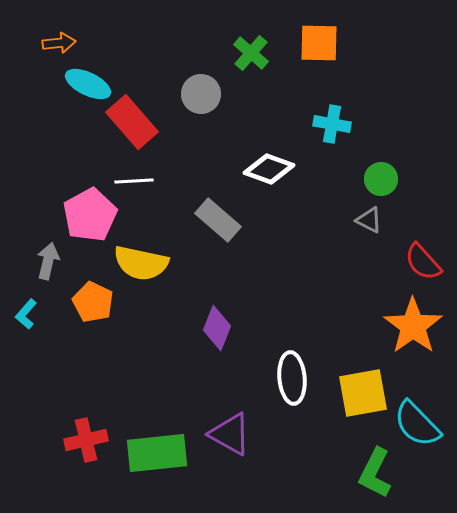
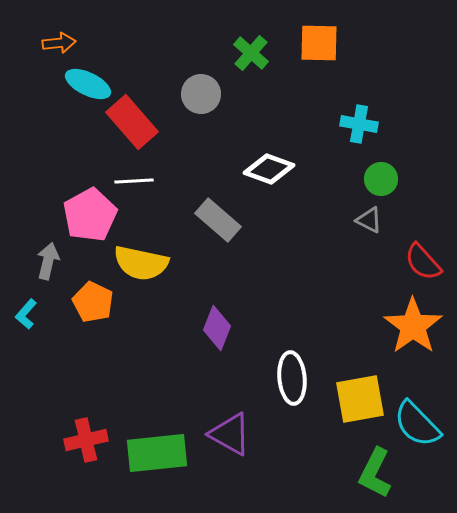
cyan cross: moved 27 px right
yellow square: moved 3 px left, 6 px down
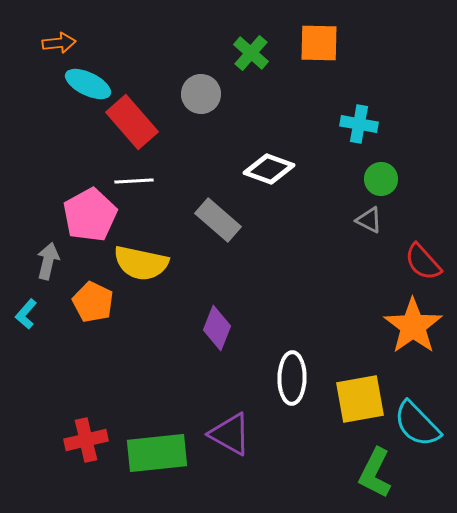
white ellipse: rotated 6 degrees clockwise
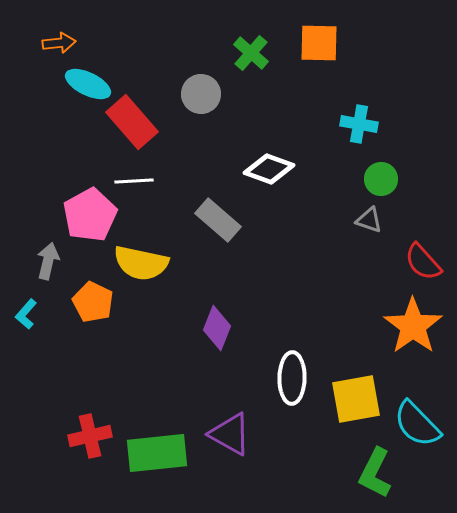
gray triangle: rotated 8 degrees counterclockwise
yellow square: moved 4 px left
red cross: moved 4 px right, 4 px up
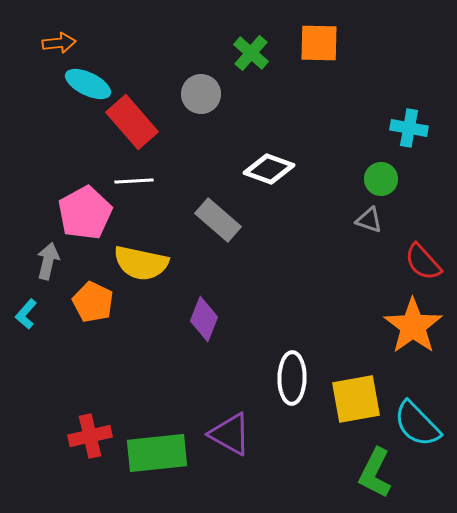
cyan cross: moved 50 px right, 4 px down
pink pentagon: moved 5 px left, 2 px up
purple diamond: moved 13 px left, 9 px up
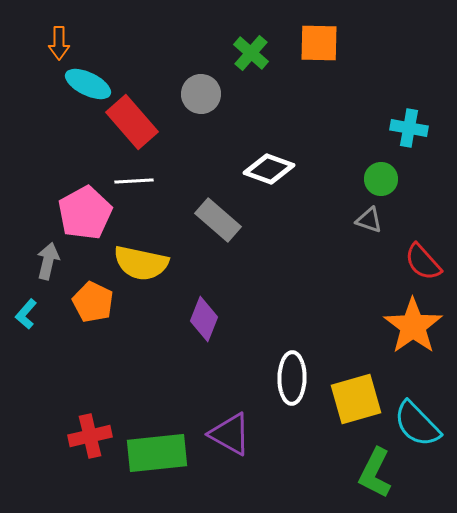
orange arrow: rotated 96 degrees clockwise
yellow square: rotated 6 degrees counterclockwise
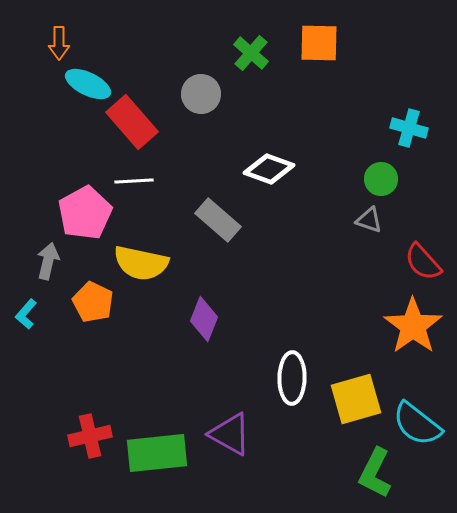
cyan cross: rotated 6 degrees clockwise
cyan semicircle: rotated 8 degrees counterclockwise
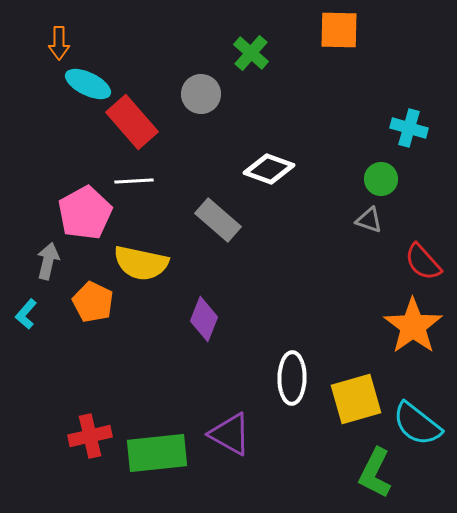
orange square: moved 20 px right, 13 px up
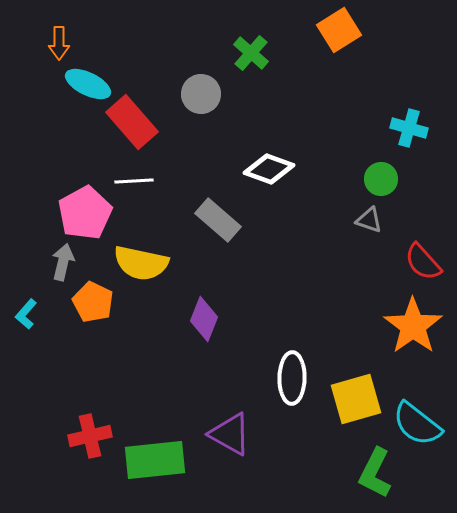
orange square: rotated 33 degrees counterclockwise
gray arrow: moved 15 px right, 1 px down
green rectangle: moved 2 px left, 7 px down
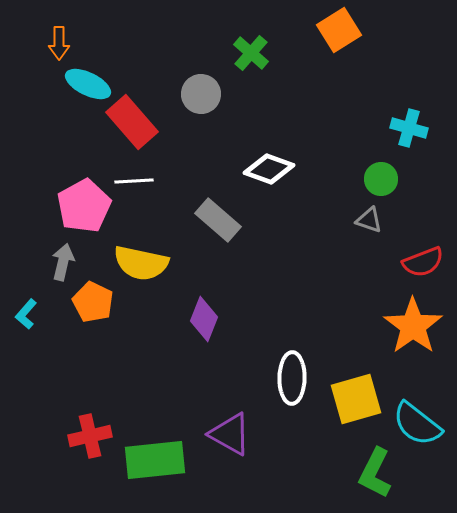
pink pentagon: moved 1 px left, 7 px up
red semicircle: rotated 69 degrees counterclockwise
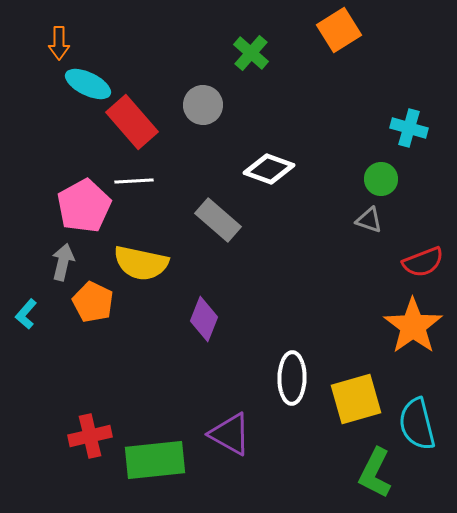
gray circle: moved 2 px right, 11 px down
cyan semicircle: rotated 38 degrees clockwise
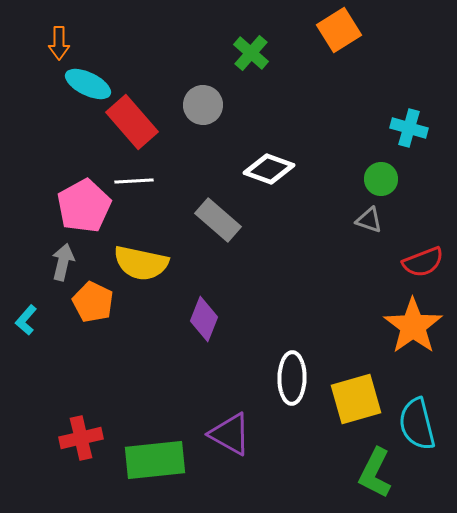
cyan L-shape: moved 6 px down
red cross: moved 9 px left, 2 px down
